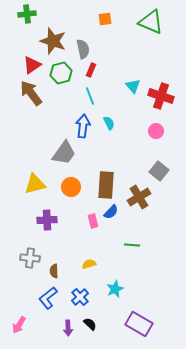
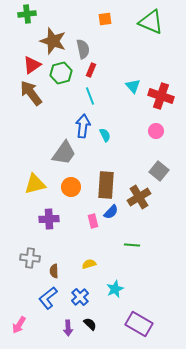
cyan semicircle: moved 4 px left, 12 px down
purple cross: moved 2 px right, 1 px up
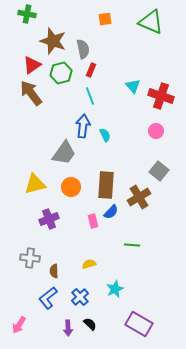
green cross: rotated 18 degrees clockwise
purple cross: rotated 18 degrees counterclockwise
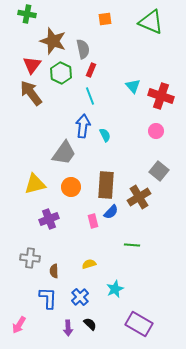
red triangle: rotated 18 degrees counterclockwise
green hexagon: rotated 20 degrees counterclockwise
blue L-shape: rotated 130 degrees clockwise
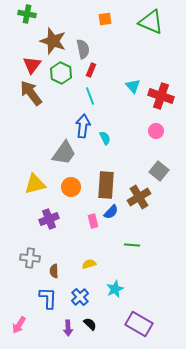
cyan semicircle: moved 3 px down
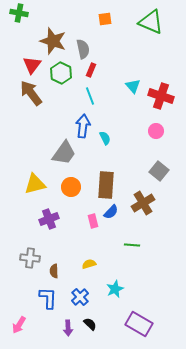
green cross: moved 8 px left, 1 px up
brown cross: moved 4 px right, 6 px down
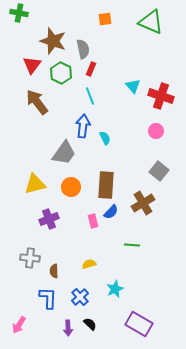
red rectangle: moved 1 px up
brown arrow: moved 6 px right, 9 px down
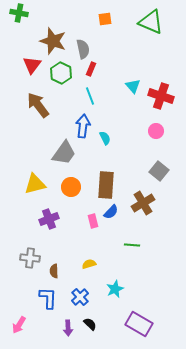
brown arrow: moved 1 px right, 3 px down
